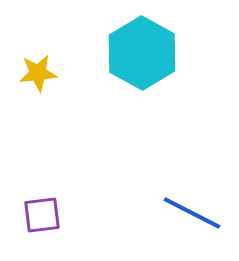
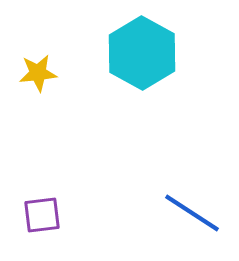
blue line: rotated 6 degrees clockwise
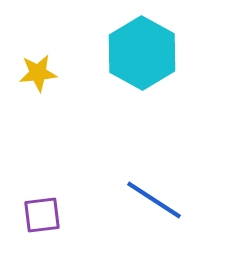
blue line: moved 38 px left, 13 px up
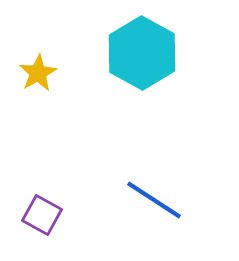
yellow star: rotated 24 degrees counterclockwise
purple square: rotated 36 degrees clockwise
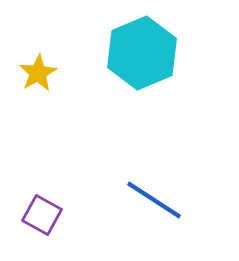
cyan hexagon: rotated 8 degrees clockwise
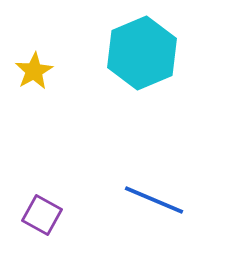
yellow star: moved 4 px left, 2 px up
blue line: rotated 10 degrees counterclockwise
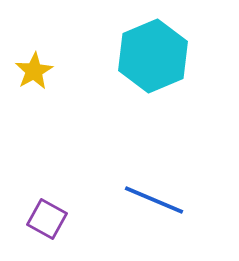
cyan hexagon: moved 11 px right, 3 px down
purple square: moved 5 px right, 4 px down
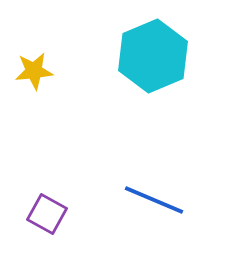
yellow star: rotated 24 degrees clockwise
purple square: moved 5 px up
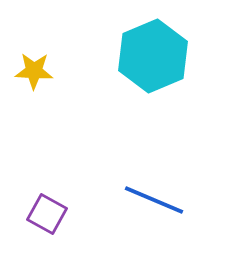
yellow star: rotated 9 degrees clockwise
